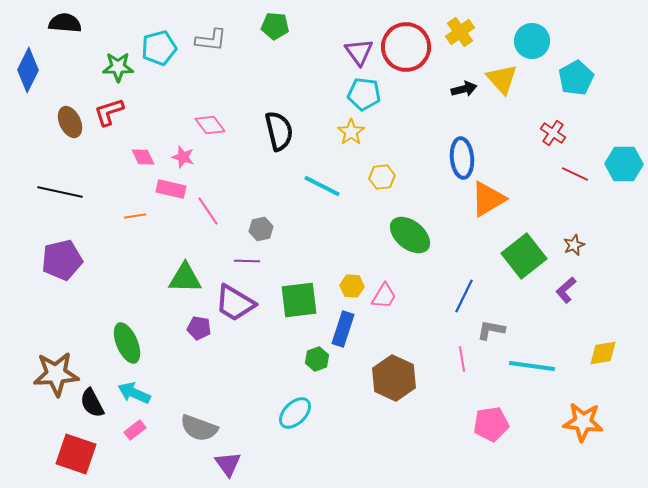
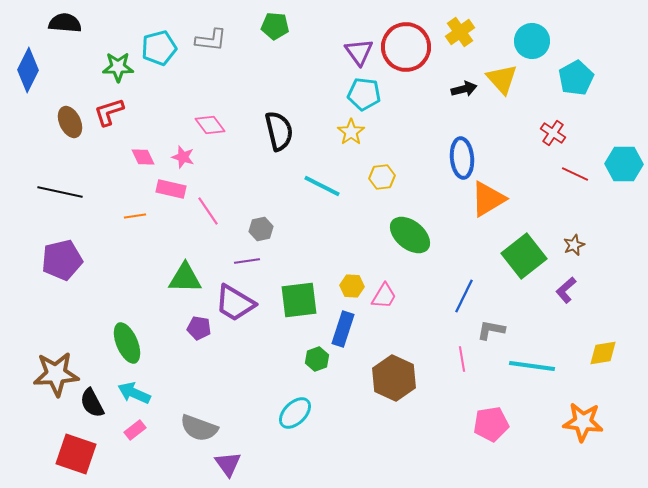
purple line at (247, 261): rotated 10 degrees counterclockwise
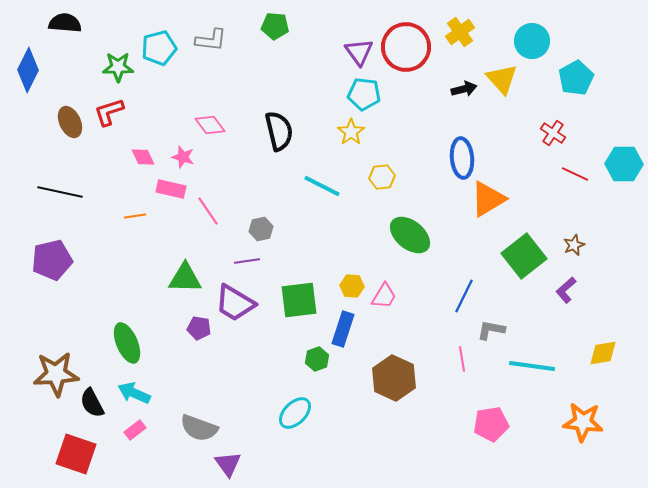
purple pentagon at (62, 260): moved 10 px left
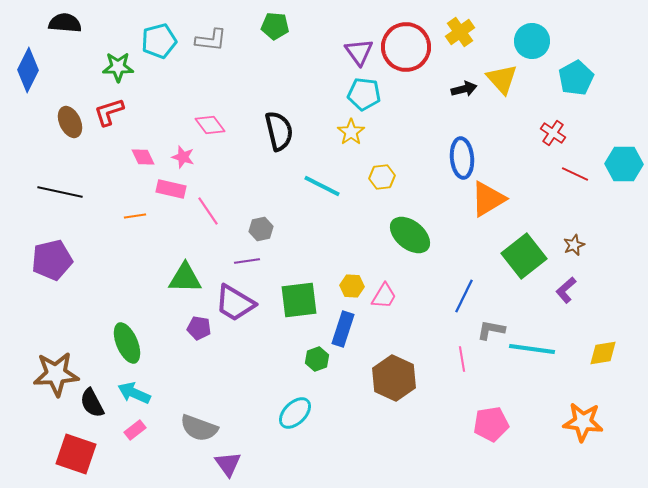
cyan pentagon at (159, 48): moved 7 px up
cyan line at (532, 366): moved 17 px up
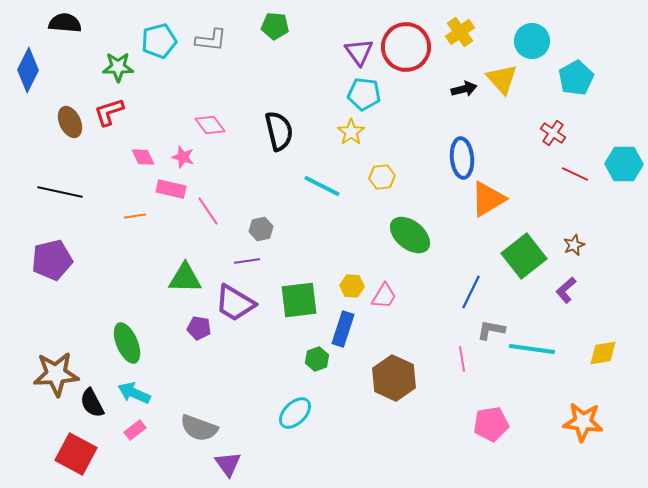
blue line at (464, 296): moved 7 px right, 4 px up
red square at (76, 454): rotated 9 degrees clockwise
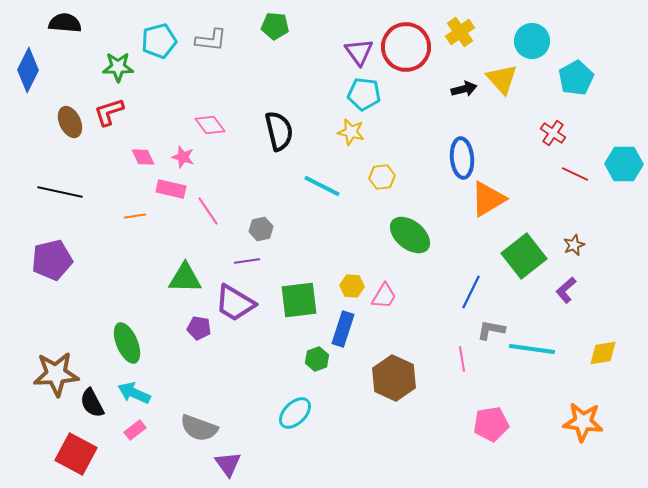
yellow star at (351, 132): rotated 24 degrees counterclockwise
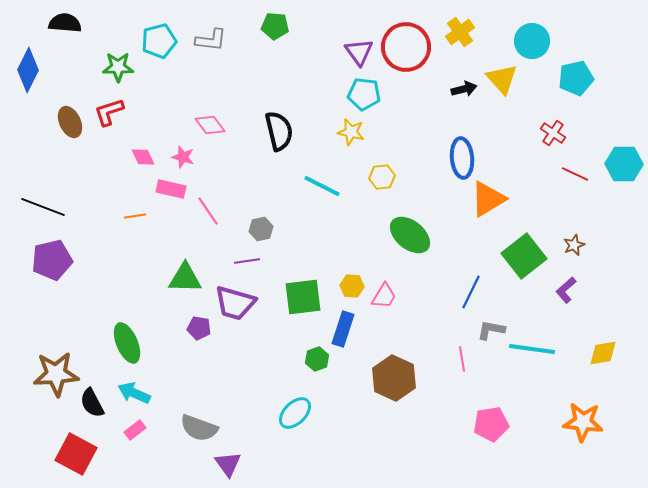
cyan pentagon at (576, 78): rotated 16 degrees clockwise
black line at (60, 192): moved 17 px left, 15 px down; rotated 9 degrees clockwise
green square at (299, 300): moved 4 px right, 3 px up
purple trapezoid at (235, 303): rotated 15 degrees counterclockwise
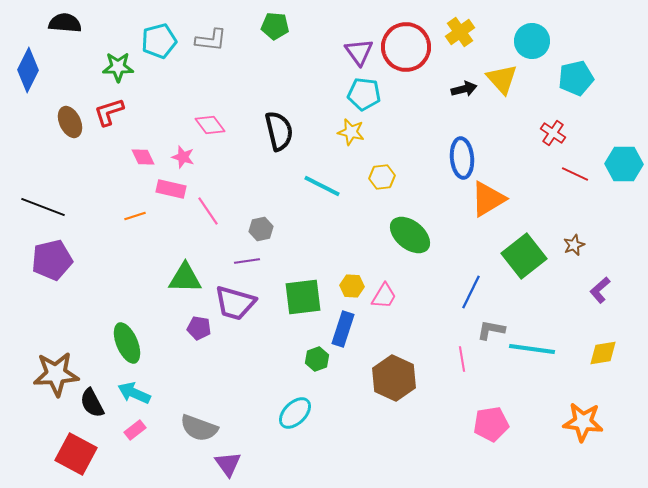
orange line at (135, 216): rotated 10 degrees counterclockwise
purple L-shape at (566, 290): moved 34 px right
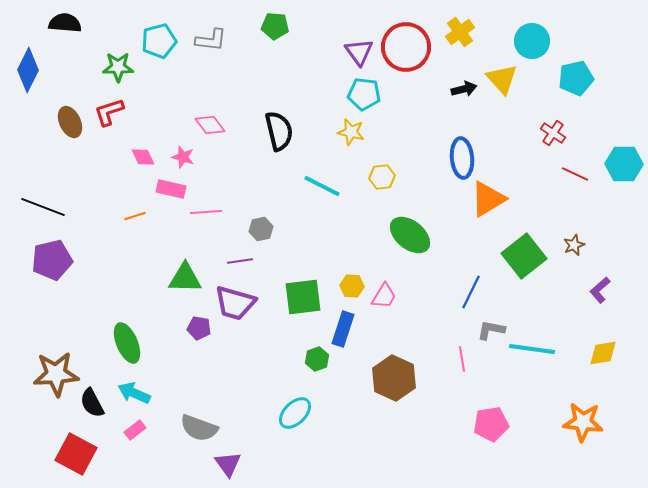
pink line at (208, 211): moved 2 px left, 1 px down; rotated 60 degrees counterclockwise
purple line at (247, 261): moved 7 px left
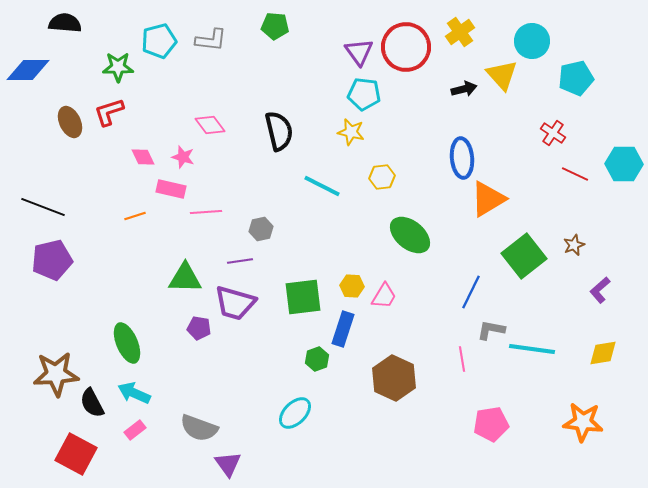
blue diamond at (28, 70): rotated 63 degrees clockwise
yellow triangle at (502, 79): moved 4 px up
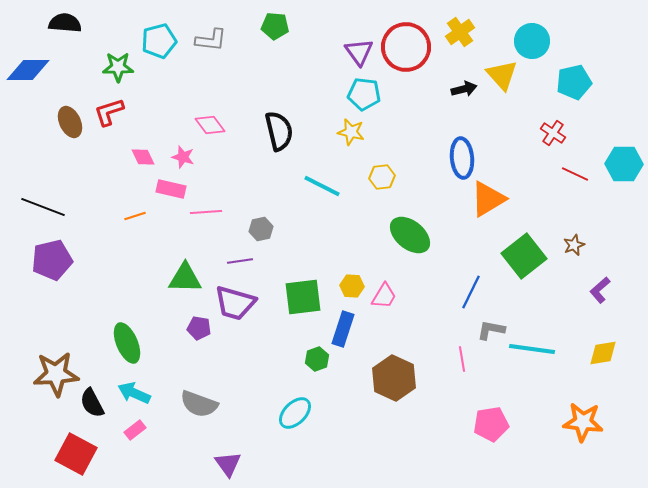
cyan pentagon at (576, 78): moved 2 px left, 4 px down
gray semicircle at (199, 428): moved 24 px up
